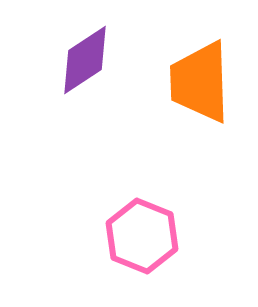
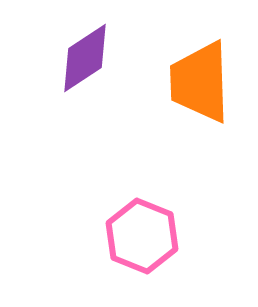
purple diamond: moved 2 px up
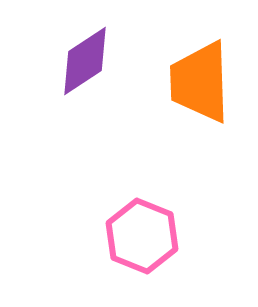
purple diamond: moved 3 px down
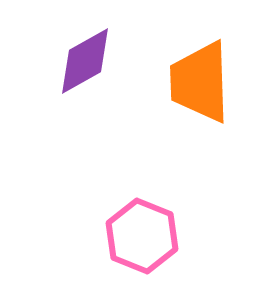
purple diamond: rotated 4 degrees clockwise
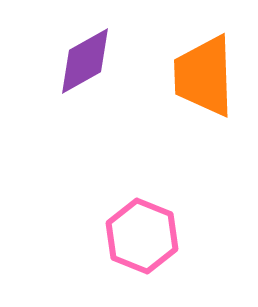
orange trapezoid: moved 4 px right, 6 px up
